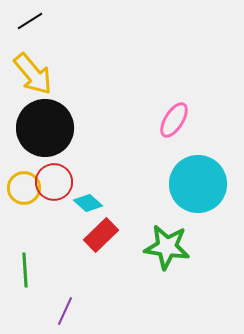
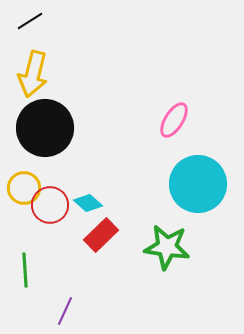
yellow arrow: rotated 54 degrees clockwise
red circle: moved 4 px left, 23 px down
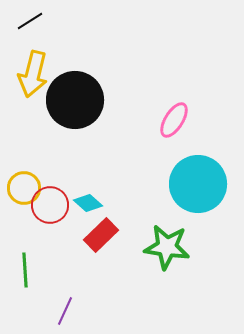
black circle: moved 30 px right, 28 px up
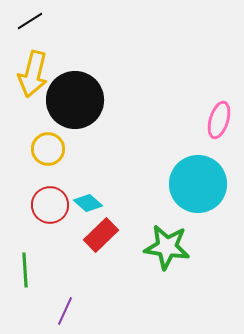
pink ellipse: moved 45 px right; rotated 15 degrees counterclockwise
yellow circle: moved 24 px right, 39 px up
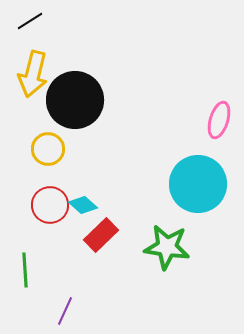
cyan diamond: moved 5 px left, 2 px down
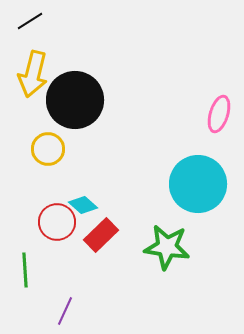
pink ellipse: moved 6 px up
red circle: moved 7 px right, 17 px down
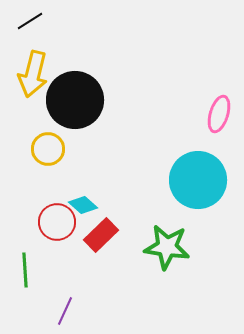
cyan circle: moved 4 px up
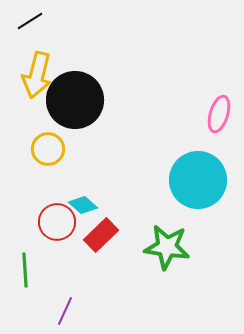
yellow arrow: moved 4 px right, 1 px down
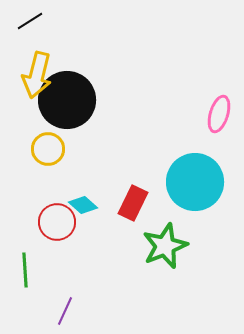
black circle: moved 8 px left
cyan circle: moved 3 px left, 2 px down
red rectangle: moved 32 px right, 32 px up; rotated 20 degrees counterclockwise
green star: moved 2 px left, 1 px up; rotated 30 degrees counterclockwise
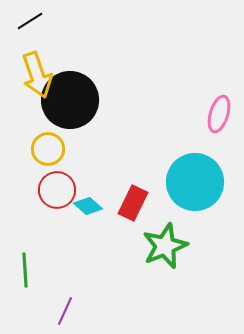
yellow arrow: rotated 33 degrees counterclockwise
black circle: moved 3 px right
cyan diamond: moved 5 px right, 1 px down
red circle: moved 32 px up
